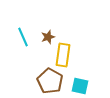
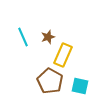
yellow rectangle: rotated 15 degrees clockwise
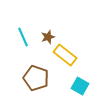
yellow rectangle: moved 2 px right; rotated 75 degrees counterclockwise
brown pentagon: moved 14 px left, 3 px up; rotated 10 degrees counterclockwise
cyan square: rotated 18 degrees clockwise
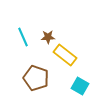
brown star: rotated 16 degrees clockwise
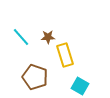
cyan line: moved 2 px left; rotated 18 degrees counterclockwise
yellow rectangle: rotated 35 degrees clockwise
brown pentagon: moved 1 px left, 1 px up
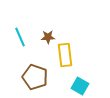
cyan line: moved 1 px left; rotated 18 degrees clockwise
yellow rectangle: rotated 10 degrees clockwise
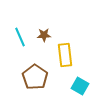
brown star: moved 4 px left, 2 px up
brown pentagon: rotated 15 degrees clockwise
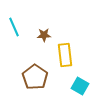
cyan line: moved 6 px left, 10 px up
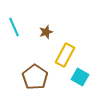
brown star: moved 2 px right, 3 px up; rotated 16 degrees counterclockwise
yellow rectangle: rotated 35 degrees clockwise
cyan square: moved 9 px up
